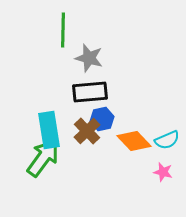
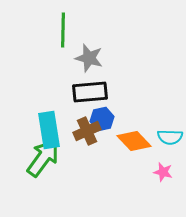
brown cross: rotated 20 degrees clockwise
cyan semicircle: moved 3 px right, 3 px up; rotated 25 degrees clockwise
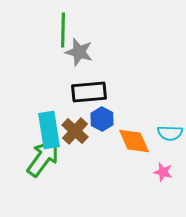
gray star: moved 10 px left, 6 px up
black rectangle: moved 1 px left
blue hexagon: rotated 20 degrees counterclockwise
brown cross: moved 12 px left; rotated 24 degrees counterclockwise
cyan semicircle: moved 4 px up
orange diamond: rotated 20 degrees clockwise
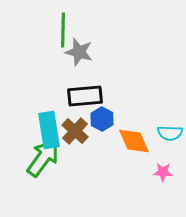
black rectangle: moved 4 px left, 4 px down
pink star: rotated 12 degrees counterclockwise
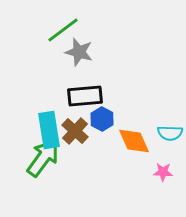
green line: rotated 52 degrees clockwise
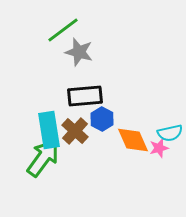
cyan semicircle: rotated 15 degrees counterclockwise
orange diamond: moved 1 px left, 1 px up
pink star: moved 4 px left, 24 px up; rotated 18 degrees counterclockwise
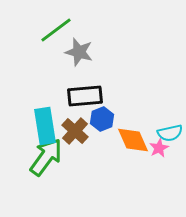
green line: moved 7 px left
blue hexagon: rotated 10 degrees clockwise
cyan rectangle: moved 4 px left, 4 px up
pink star: rotated 12 degrees counterclockwise
green arrow: moved 3 px right, 1 px up
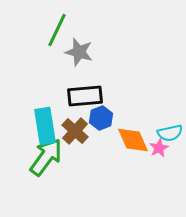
green line: moved 1 px right; rotated 28 degrees counterclockwise
blue hexagon: moved 1 px left, 1 px up
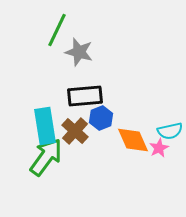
cyan semicircle: moved 2 px up
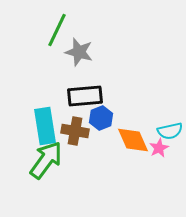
brown cross: rotated 32 degrees counterclockwise
green arrow: moved 3 px down
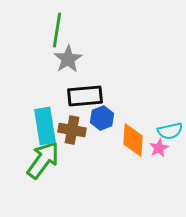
green line: rotated 16 degrees counterclockwise
gray star: moved 11 px left, 7 px down; rotated 24 degrees clockwise
blue hexagon: moved 1 px right
brown cross: moved 3 px left, 1 px up
orange diamond: rotated 28 degrees clockwise
green arrow: moved 3 px left
